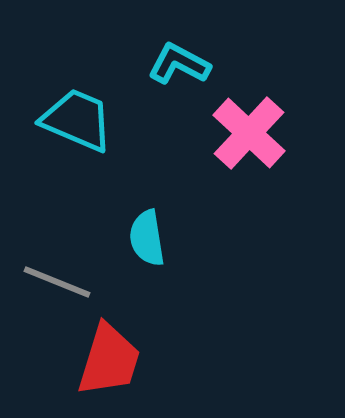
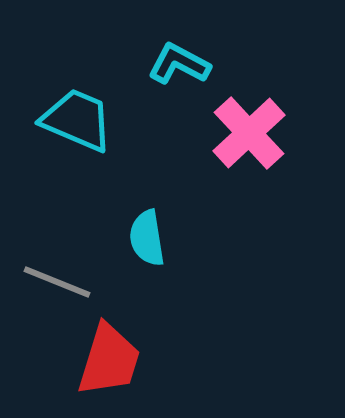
pink cross: rotated 4 degrees clockwise
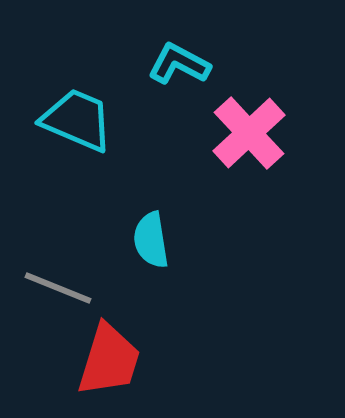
cyan semicircle: moved 4 px right, 2 px down
gray line: moved 1 px right, 6 px down
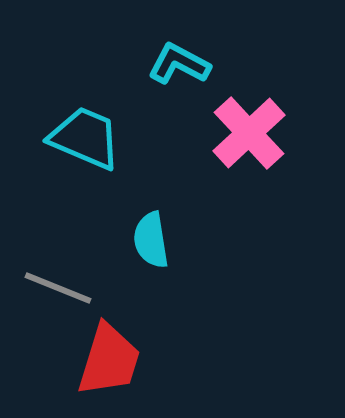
cyan trapezoid: moved 8 px right, 18 px down
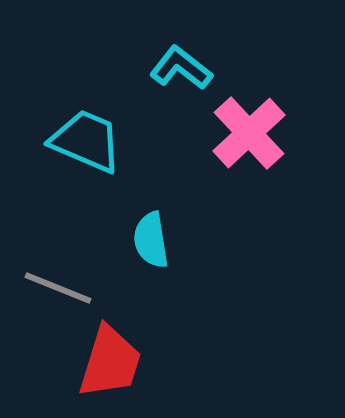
cyan L-shape: moved 2 px right, 4 px down; rotated 10 degrees clockwise
cyan trapezoid: moved 1 px right, 3 px down
red trapezoid: moved 1 px right, 2 px down
